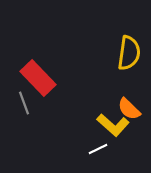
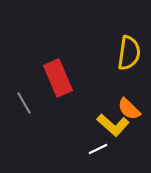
red rectangle: moved 20 px right; rotated 21 degrees clockwise
gray line: rotated 10 degrees counterclockwise
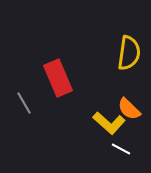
yellow L-shape: moved 4 px left, 2 px up
white line: moved 23 px right; rotated 54 degrees clockwise
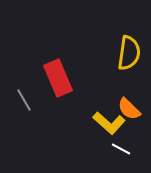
gray line: moved 3 px up
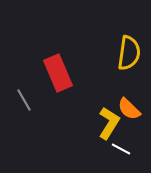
red rectangle: moved 5 px up
yellow L-shape: rotated 100 degrees counterclockwise
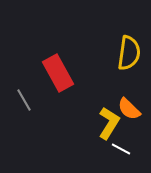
red rectangle: rotated 6 degrees counterclockwise
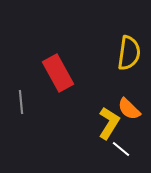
gray line: moved 3 px left, 2 px down; rotated 25 degrees clockwise
white line: rotated 12 degrees clockwise
